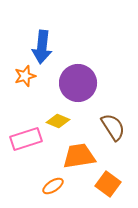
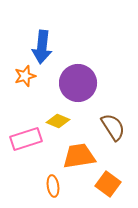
orange ellipse: rotated 65 degrees counterclockwise
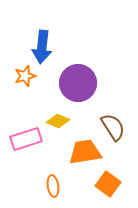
orange trapezoid: moved 6 px right, 4 px up
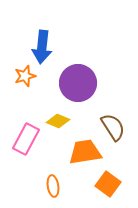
pink rectangle: rotated 44 degrees counterclockwise
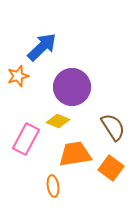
blue arrow: rotated 140 degrees counterclockwise
orange star: moved 7 px left
purple circle: moved 6 px left, 4 px down
orange trapezoid: moved 10 px left, 2 px down
orange square: moved 3 px right, 16 px up
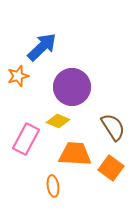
orange trapezoid: rotated 12 degrees clockwise
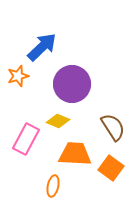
purple circle: moved 3 px up
orange ellipse: rotated 20 degrees clockwise
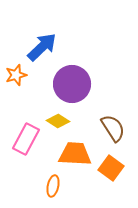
orange star: moved 2 px left, 1 px up
yellow diamond: rotated 10 degrees clockwise
brown semicircle: moved 1 px down
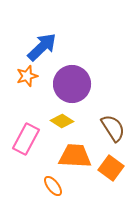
orange star: moved 11 px right, 1 px down
yellow diamond: moved 4 px right
orange trapezoid: moved 2 px down
orange ellipse: rotated 50 degrees counterclockwise
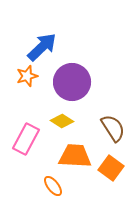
purple circle: moved 2 px up
